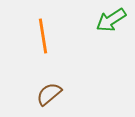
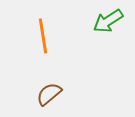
green arrow: moved 3 px left, 1 px down
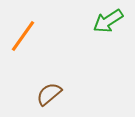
orange line: moved 20 px left; rotated 44 degrees clockwise
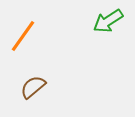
brown semicircle: moved 16 px left, 7 px up
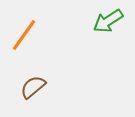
orange line: moved 1 px right, 1 px up
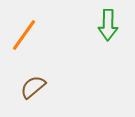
green arrow: moved 4 px down; rotated 56 degrees counterclockwise
